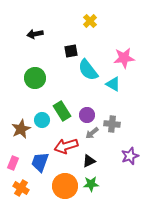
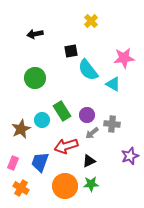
yellow cross: moved 1 px right
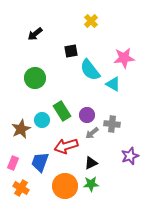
black arrow: rotated 28 degrees counterclockwise
cyan semicircle: moved 2 px right
black triangle: moved 2 px right, 2 px down
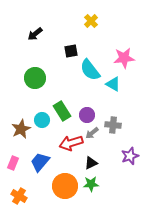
gray cross: moved 1 px right, 1 px down
red arrow: moved 5 px right, 3 px up
blue trapezoid: rotated 20 degrees clockwise
orange cross: moved 2 px left, 8 px down
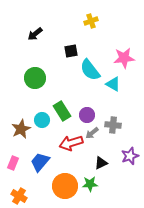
yellow cross: rotated 24 degrees clockwise
black triangle: moved 10 px right
green star: moved 1 px left
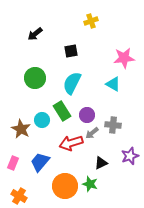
cyan semicircle: moved 18 px left, 13 px down; rotated 65 degrees clockwise
brown star: rotated 18 degrees counterclockwise
green star: rotated 21 degrees clockwise
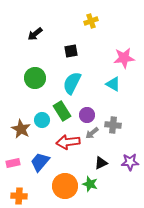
red arrow: moved 3 px left, 1 px up; rotated 10 degrees clockwise
purple star: moved 6 px down; rotated 18 degrees clockwise
pink rectangle: rotated 56 degrees clockwise
orange cross: rotated 28 degrees counterclockwise
